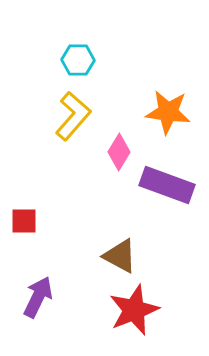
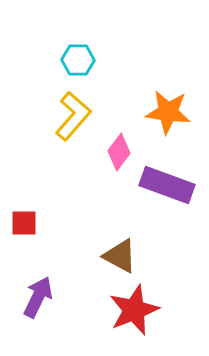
pink diamond: rotated 6 degrees clockwise
red square: moved 2 px down
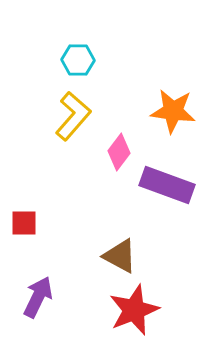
orange star: moved 5 px right, 1 px up
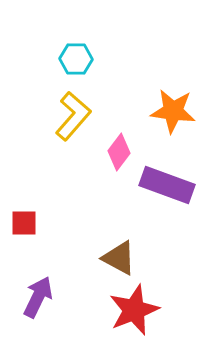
cyan hexagon: moved 2 px left, 1 px up
brown triangle: moved 1 px left, 2 px down
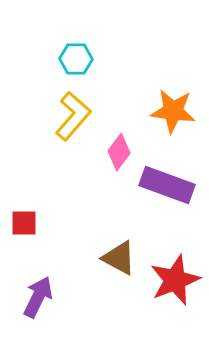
red star: moved 41 px right, 30 px up
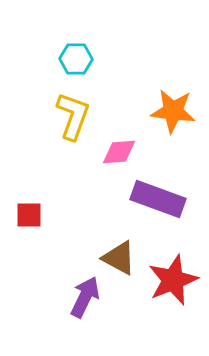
yellow L-shape: rotated 21 degrees counterclockwise
pink diamond: rotated 48 degrees clockwise
purple rectangle: moved 9 px left, 14 px down
red square: moved 5 px right, 8 px up
red star: moved 2 px left
purple arrow: moved 47 px right
